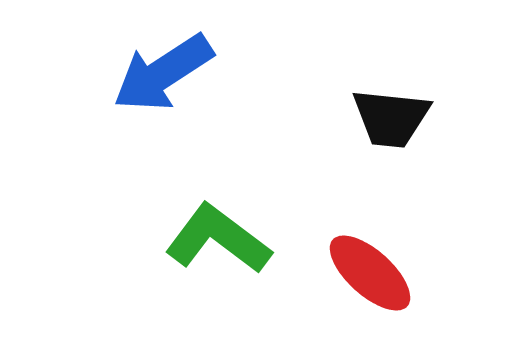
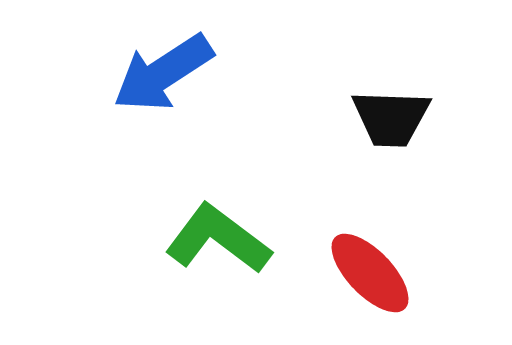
black trapezoid: rotated 4 degrees counterclockwise
red ellipse: rotated 4 degrees clockwise
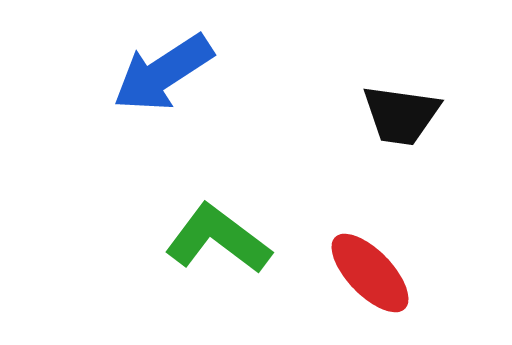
black trapezoid: moved 10 px right, 3 px up; rotated 6 degrees clockwise
